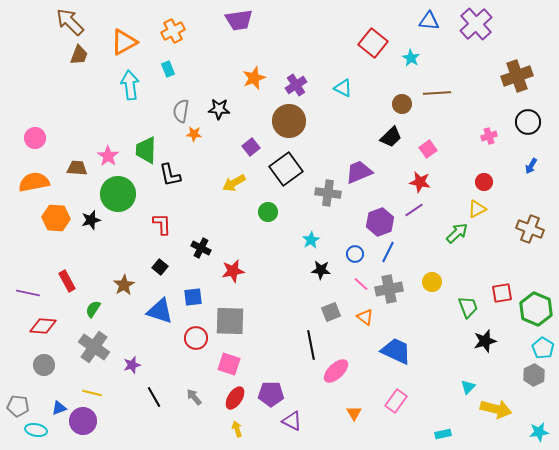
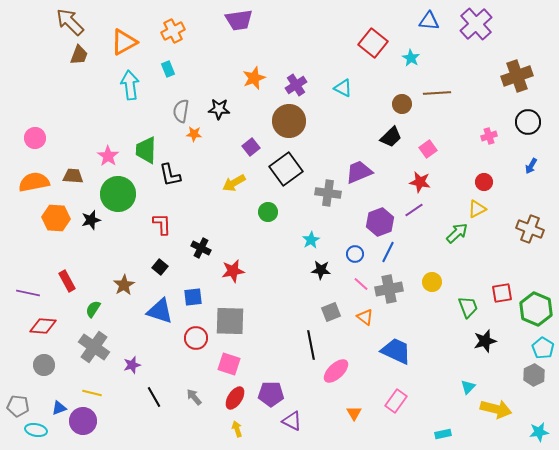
brown trapezoid at (77, 168): moved 4 px left, 8 px down
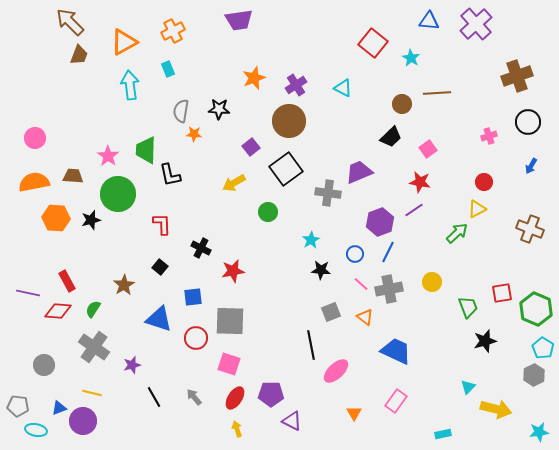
blue triangle at (160, 311): moved 1 px left, 8 px down
red diamond at (43, 326): moved 15 px right, 15 px up
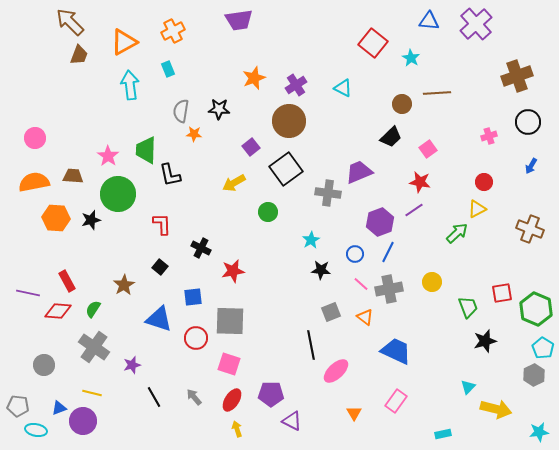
red ellipse at (235, 398): moved 3 px left, 2 px down
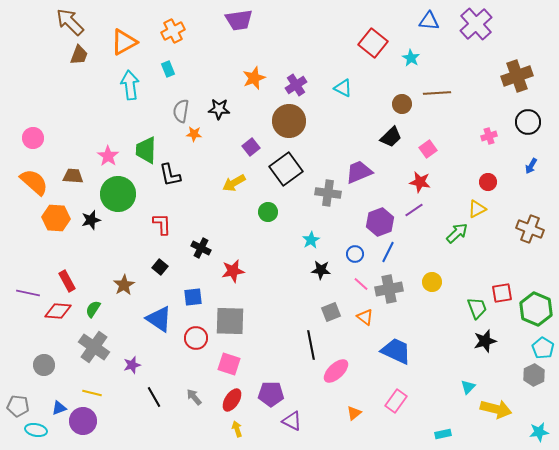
pink circle at (35, 138): moved 2 px left
orange semicircle at (34, 182): rotated 52 degrees clockwise
red circle at (484, 182): moved 4 px right
green trapezoid at (468, 307): moved 9 px right, 1 px down
blue triangle at (159, 319): rotated 16 degrees clockwise
orange triangle at (354, 413): rotated 21 degrees clockwise
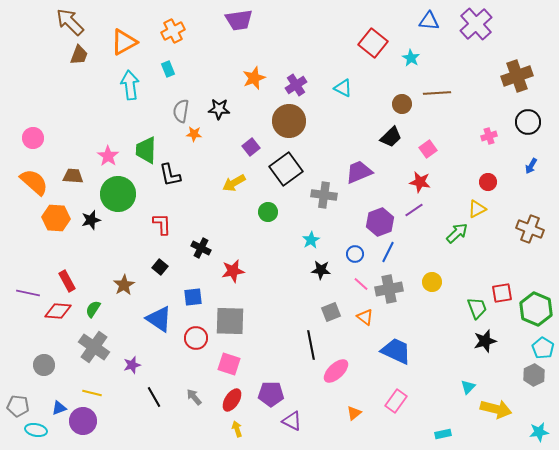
gray cross at (328, 193): moved 4 px left, 2 px down
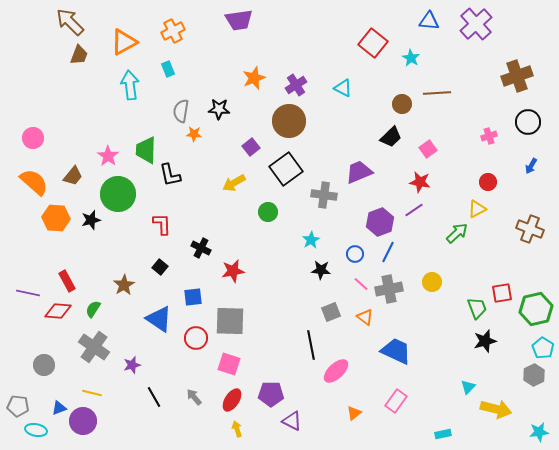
brown trapezoid at (73, 176): rotated 125 degrees clockwise
green hexagon at (536, 309): rotated 24 degrees clockwise
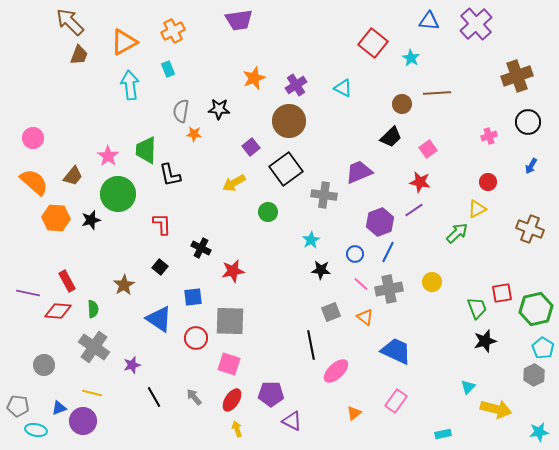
green semicircle at (93, 309): rotated 144 degrees clockwise
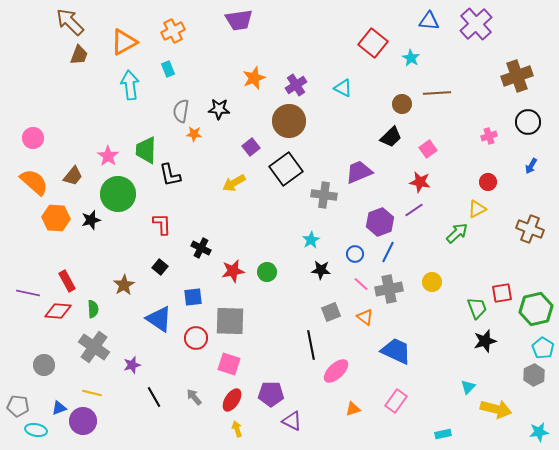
green circle at (268, 212): moved 1 px left, 60 px down
orange triangle at (354, 413): moved 1 px left, 4 px up; rotated 21 degrees clockwise
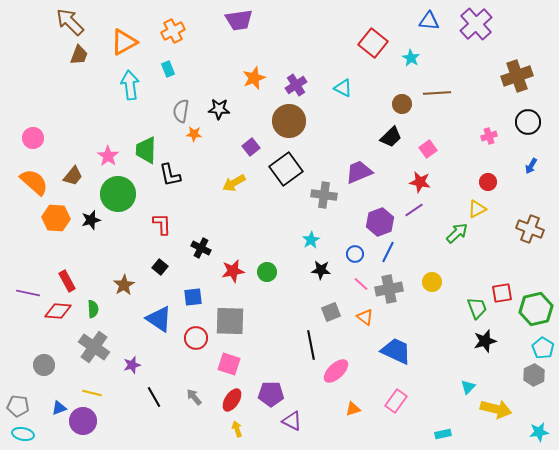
cyan ellipse at (36, 430): moved 13 px left, 4 px down
